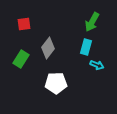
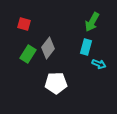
red square: rotated 24 degrees clockwise
green rectangle: moved 7 px right, 5 px up
cyan arrow: moved 2 px right, 1 px up
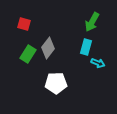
cyan arrow: moved 1 px left, 1 px up
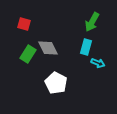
gray diamond: rotated 65 degrees counterclockwise
white pentagon: rotated 30 degrees clockwise
